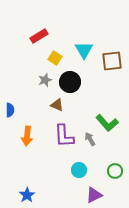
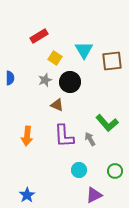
blue semicircle: moved 32 px up
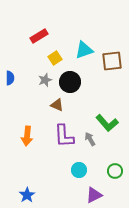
cyan triangle: rotated 42 degrees clockwise
yellow square: rotated 24 degrees clockwise
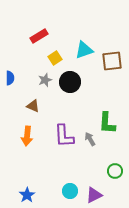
brown triangle: moved 24 px left, 1 px down
green L-shape: rotated 45 degrees clockwise
cyan circle: moved 9 px left, 21 px down
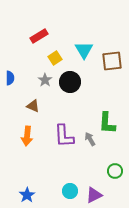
cyan triangle: rotated 42 degrees counterclockwise
gray star: rotated 16 degrees counterclockwise
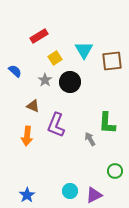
blue semicircle: moved 5 px right, 7 px up; rotated 48 degrees counterclockwise
purple L-shape: moved 8 px left, 11 px up; rotated 25 degrees clockwise
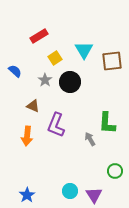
purple triangle: rotated 36 degrees counterclockwise
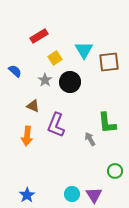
brown square: moved 3 px left, 1 px down
green L-shape: rotated 10 degrees counterclockwise
cyan circle: moved 2 px right, 3 px down
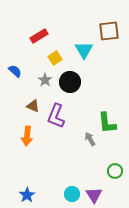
brown square: moved 31 px up
purple L-shape: moved 9 px up
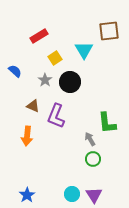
green circle: moved 22 px left, 12 px up
